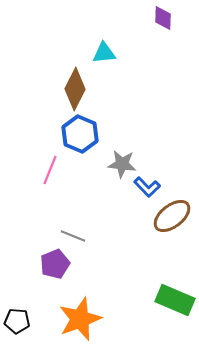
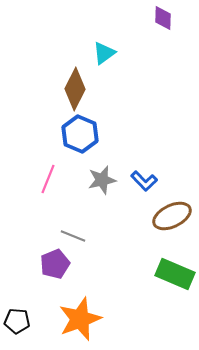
cyan triangle: rotated 30 degrees counterclockwise
gray star: moved 20 px left, 16 px down; rotated 20 degrees counterclockwise
pink line: moved 2 px left, 9 px down
blue L-shape: moved 3 px left, 6 px up
brown ellipse: rotated 12 degrees clockwise
green rectangle: moved 26 px up
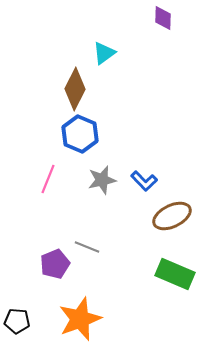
gray line: moved 14 px right, 11 px down
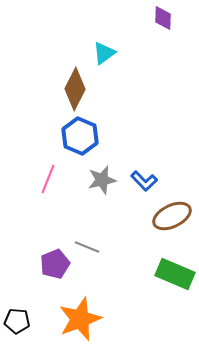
blue hexagon: moved 2 px down
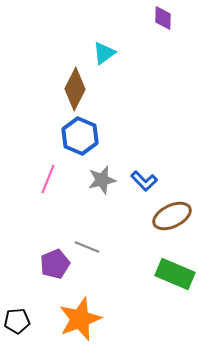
black pentagon: rotated 10 degrees counterclockwise
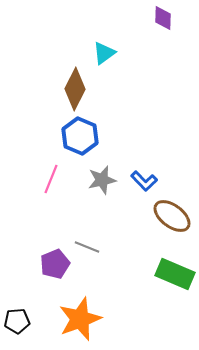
pink line: moved 3 px right
brown ellipse: rotated 63 degrees clockwise
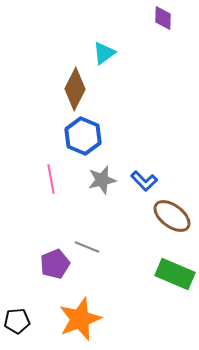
blue hexagon: moved 3 px right
pink line: rotated 32 degrees counterclockwise
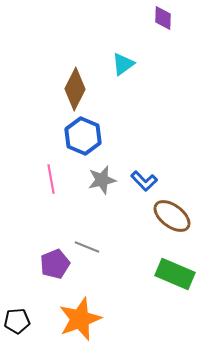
cyan triangle: moved 19 px right, 11 px down
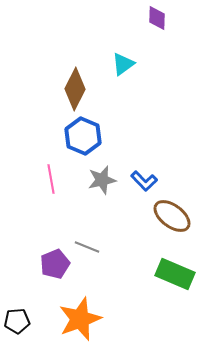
purple diamond: moved 6 px left
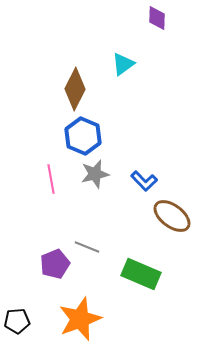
gray star: moved 7 px left, 6 px up
green rectangle: moved 34 px left
